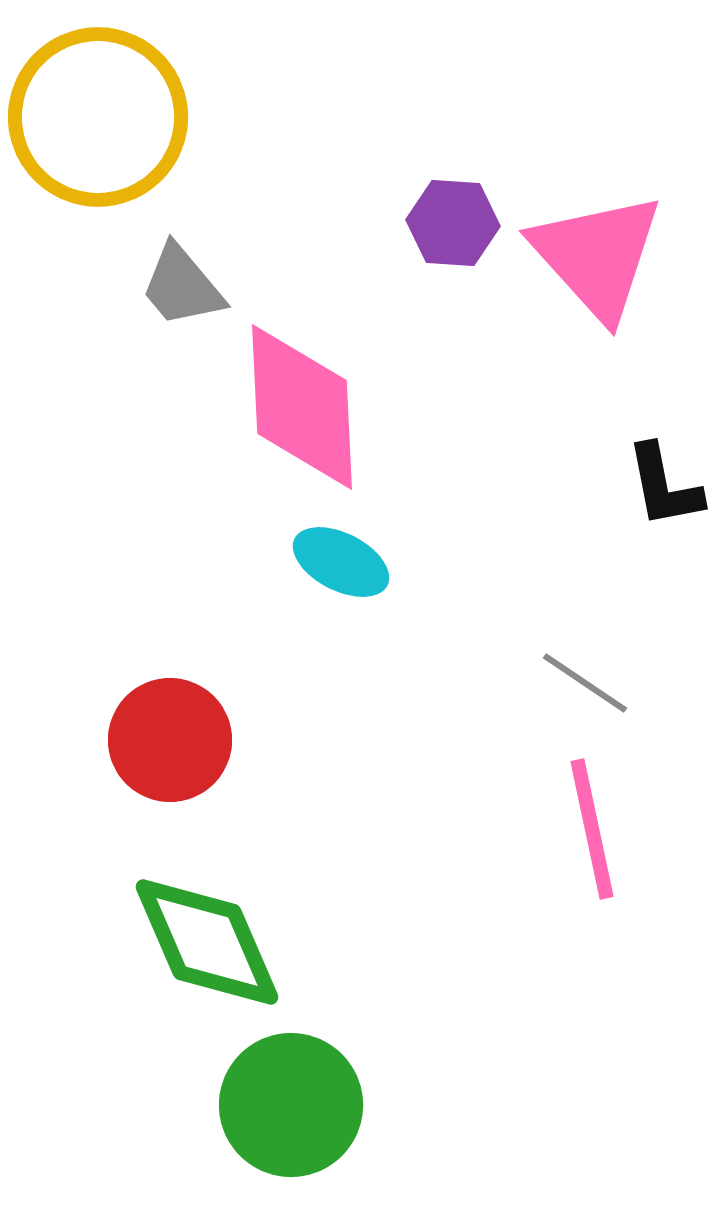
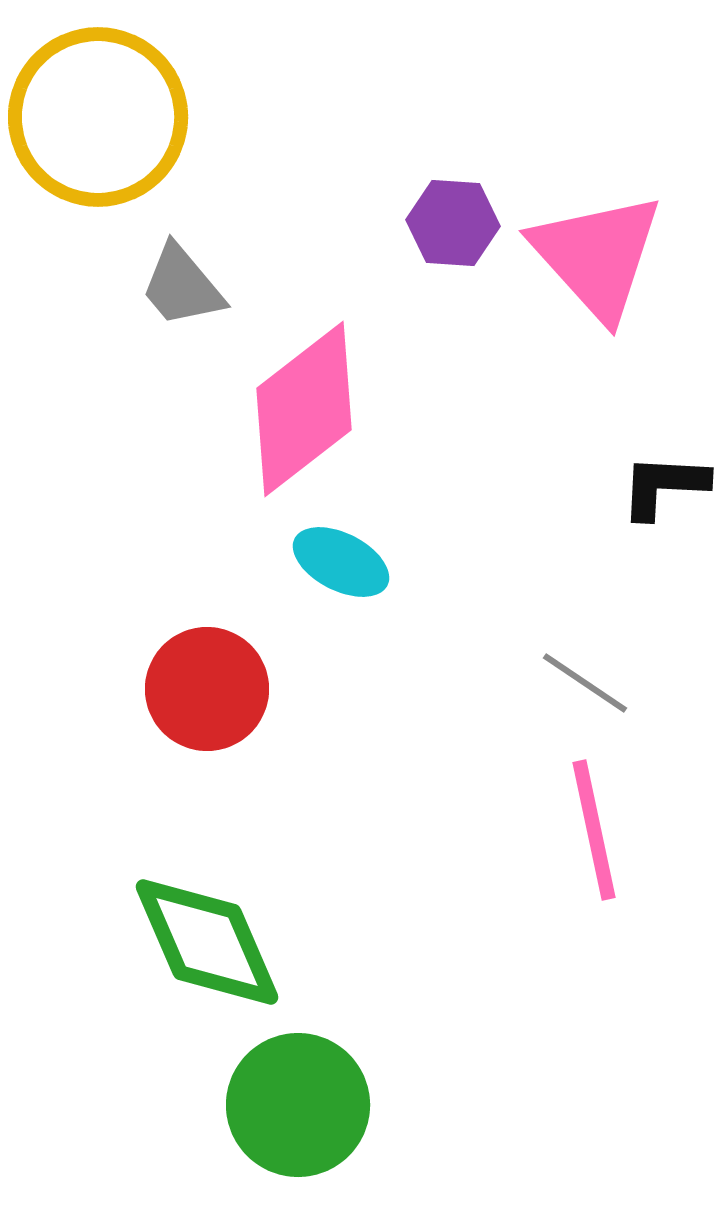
pink diamond: moved 2 px right, 2 px down; rotated 55 degrees clockwise
black L-shape: rotated 104 degrees clockwise
red circle: moved 37 px right, 51 px up
pink line: moved 2 px right, 1 px down
green circle: moved 7 px right
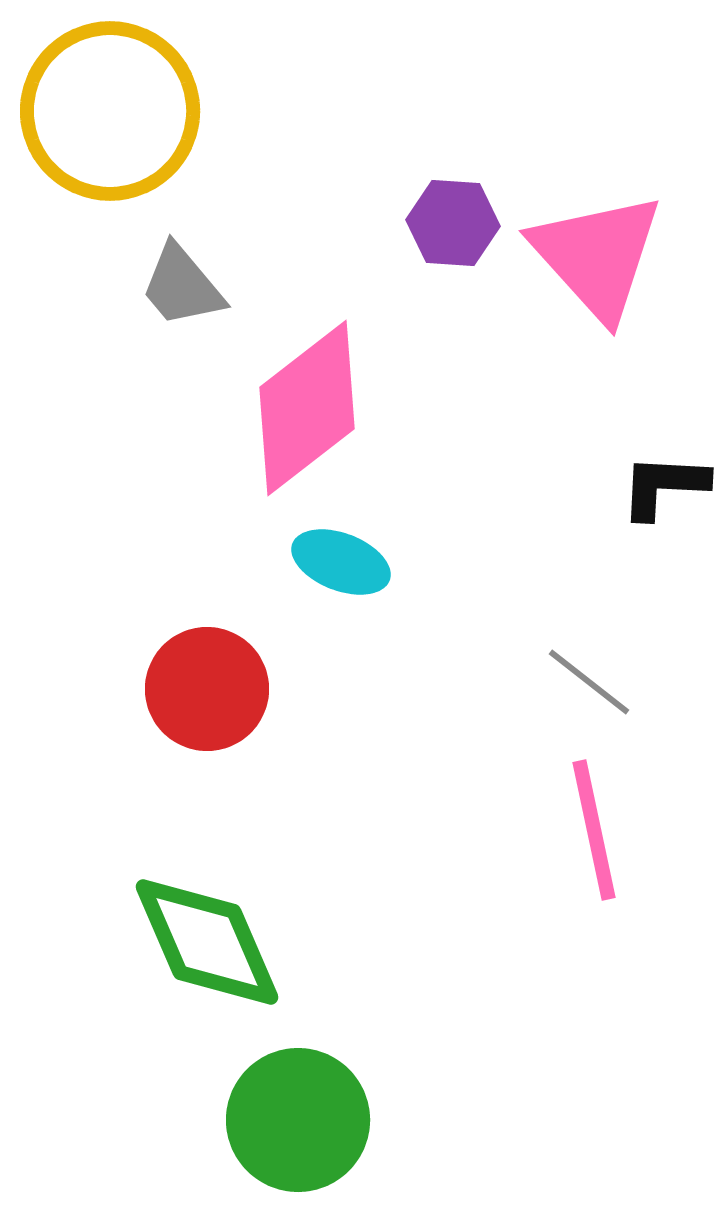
yellow circle: moved 12 px right, 6 px up
pink diamond: moved 3 px right, 1 px up
cyan ellipse: rotated 6 degrees counterclockwise
gray line: moved 4 px right, 1 px up; rotated 4 degrees clockwise
green circle: moved 15 px down
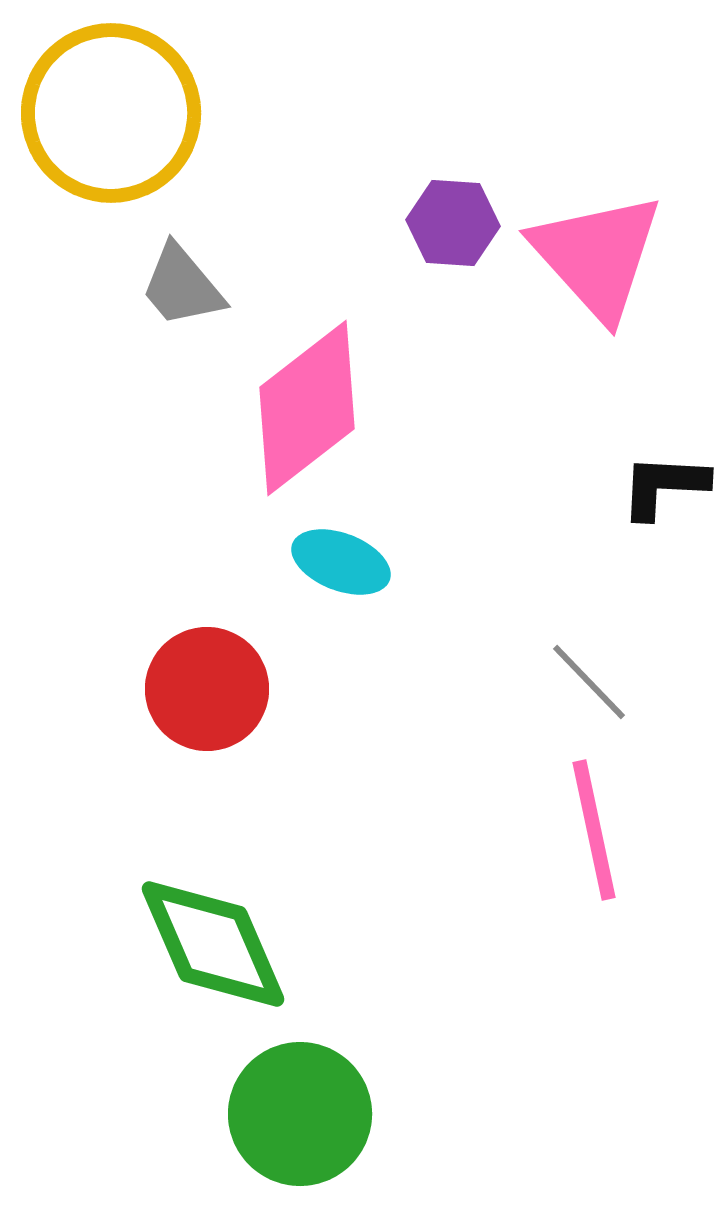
yellow circle: moved 1 px right, 2 px down
gray line: rotated 8 degrees clockwise
green diamond: moved 6 px right, 2 px down
green circle: moved 2 px right, 6 px up
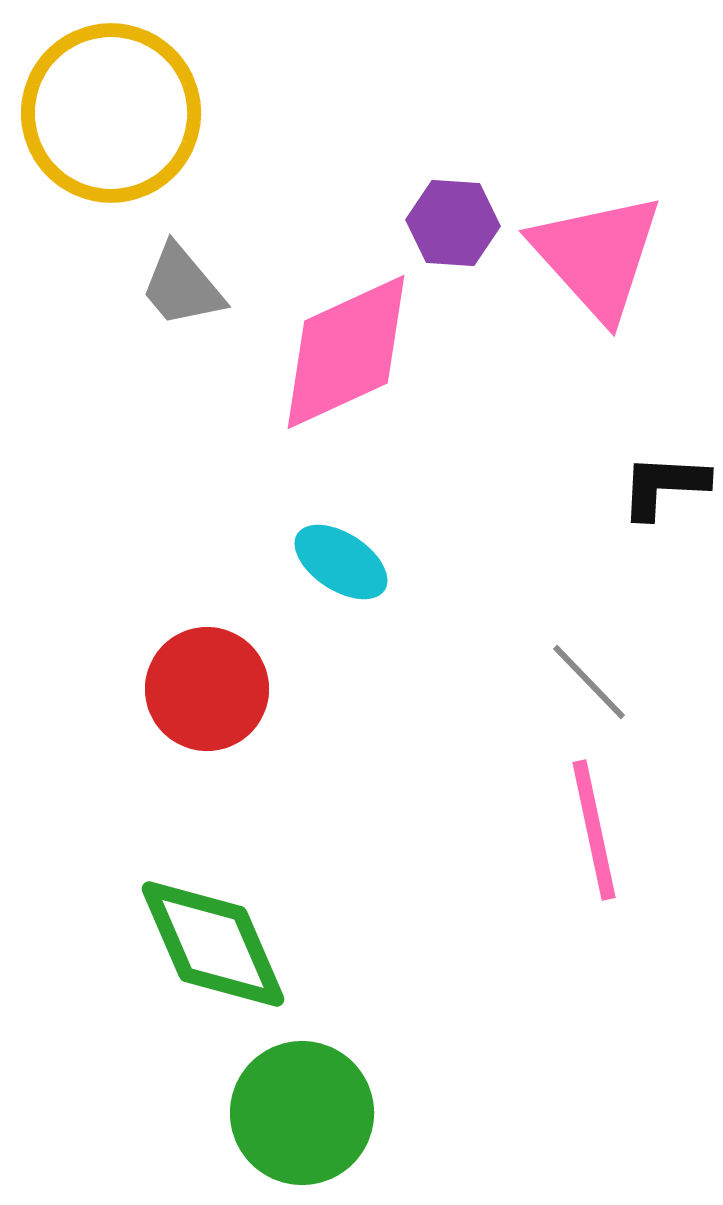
pink diamond: moved 39 px right, 56 px up; rotated 13 degrees clockwise
cyan ellipse: rotated 12 degrees clockwise
green circle: moved 2 px right, 1 px up
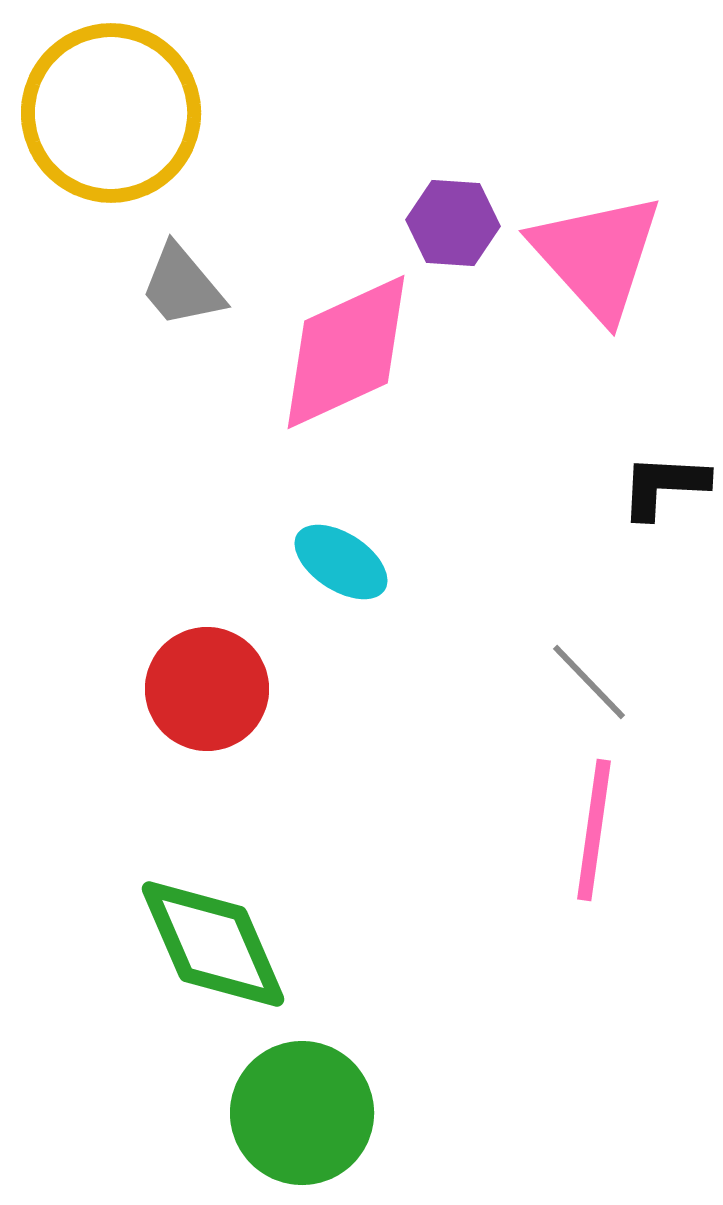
pink line: rotated 20 degrees clockwise
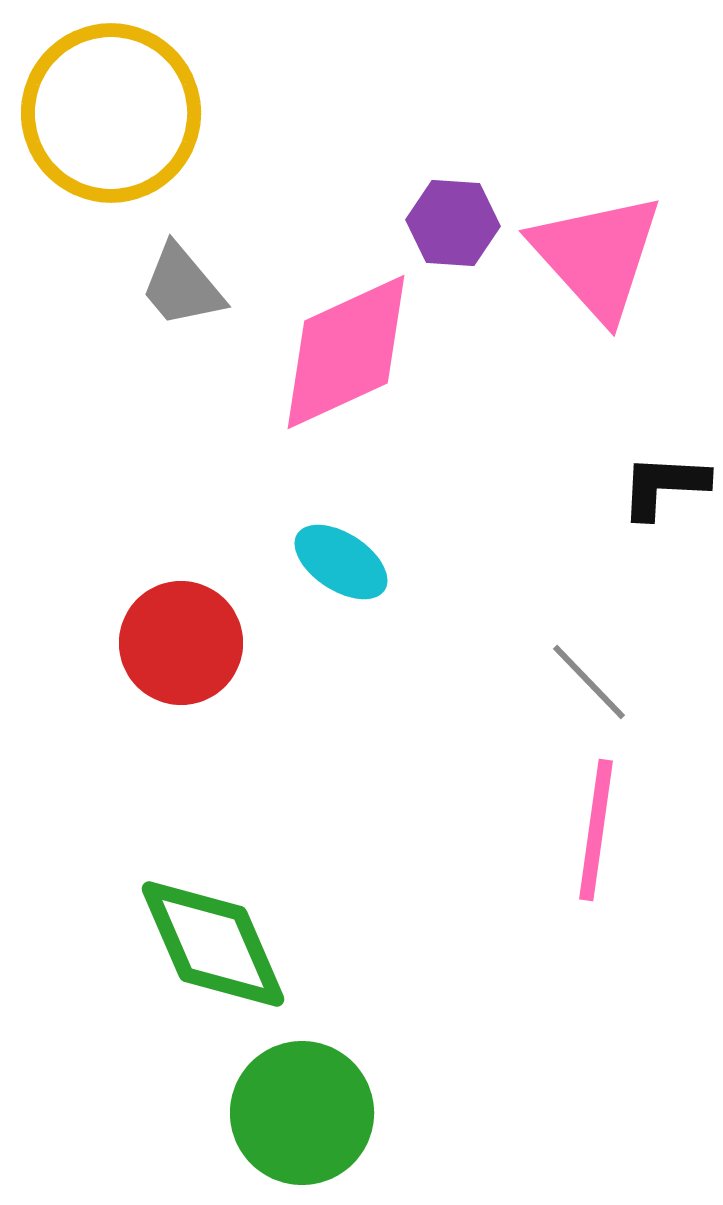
red circle: moved 26 px left, 46 px up
pink line: moved 2 px right
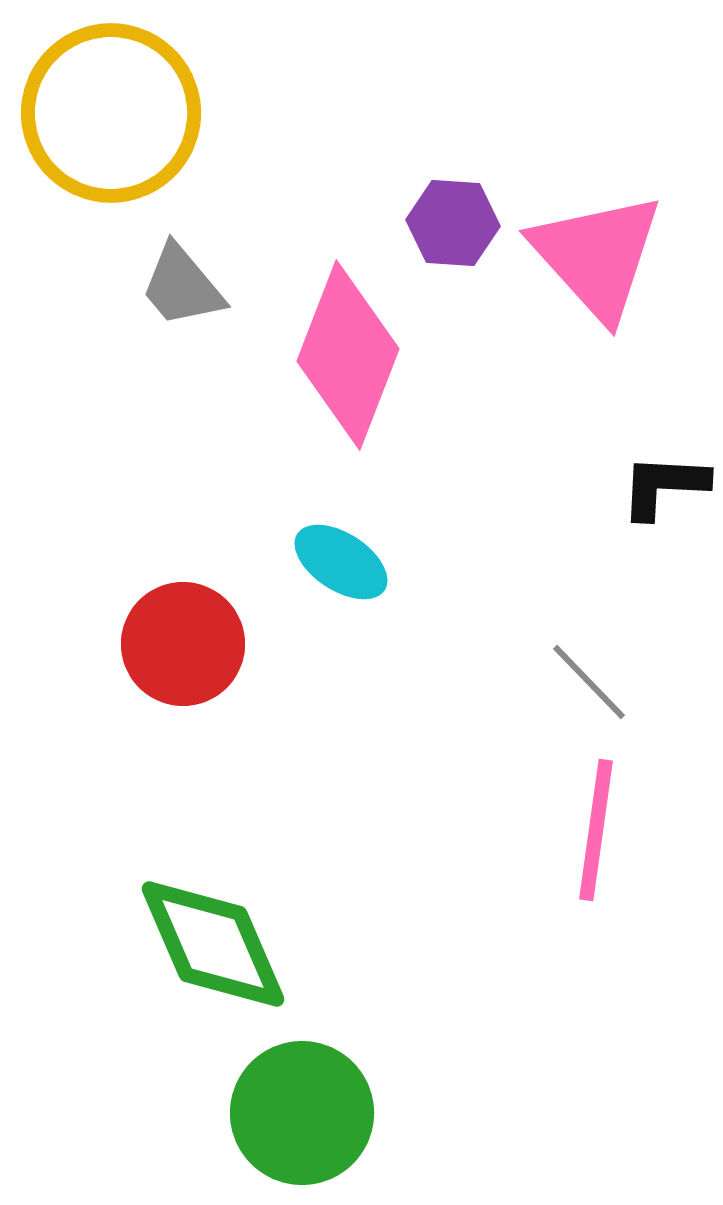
pink diamond: moved 2 px right, 3 px down; rotated 44 degrees counterclockwise
red circle: moved 2 px right, 1 px down
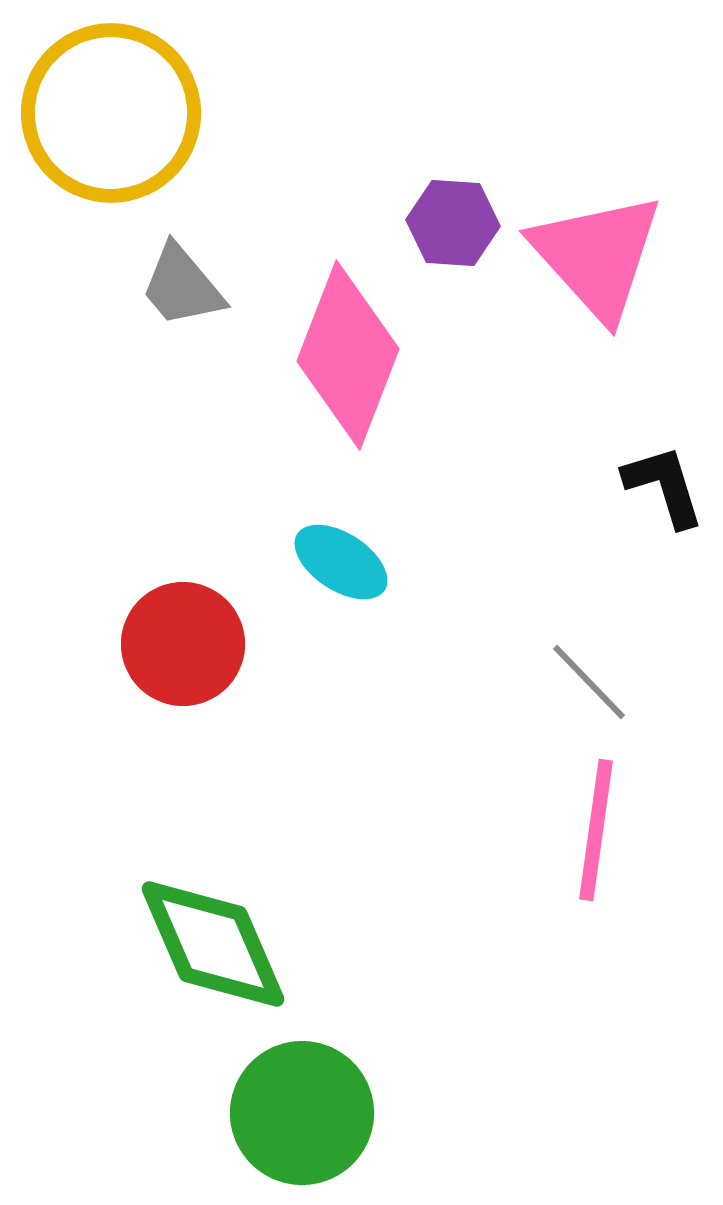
black L-shape: rotated 70 degrees clockwise
